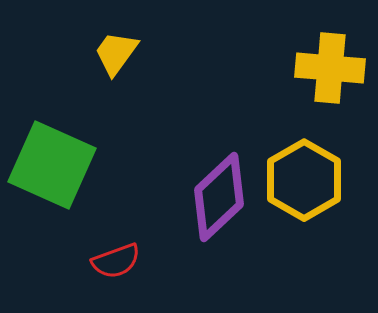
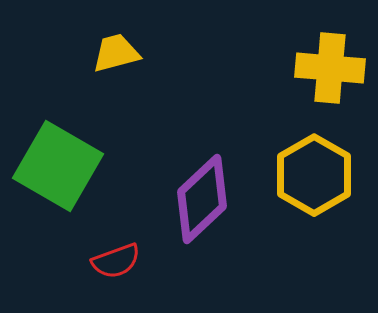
yellow trapezoid: rotated 39 degrees clockwise
green square: moved 6 px right, 1 px down; rotated 6 degrees clockwise
yellow hexagon: moved 10 px right, 5 px up
purple diamond: moved 17 px left, 2 px down
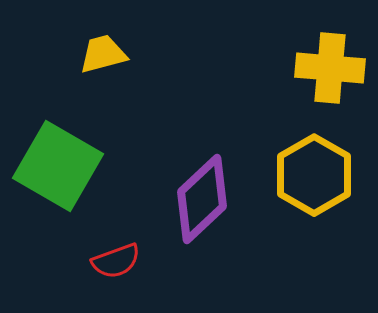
yellow trapezoid: moved 13 px left, 1 px down
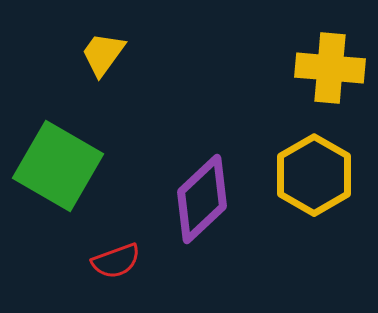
yellow trapezoid: rotated 39 degrees counterclockwise
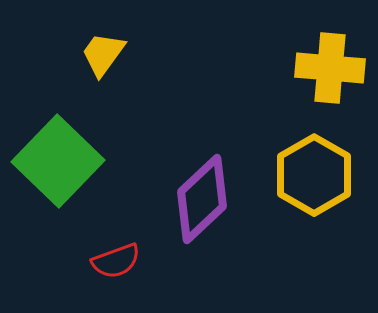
green square: moved 5 px up; rotated 14 degrees clockwise
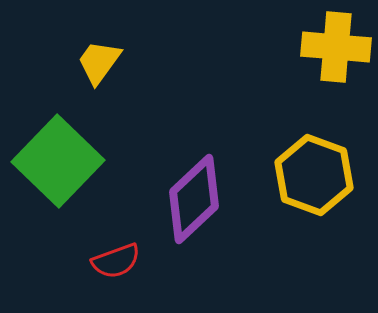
yellow trapezoid: moved 4 px left, 8 px down
yellow cross: moved 6 px right, 21 px up
yellow hexagon: rotated 10 degrees counterclockwise
purple diamond: moved 8 px left
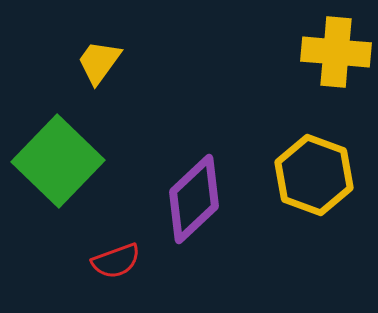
yellow cross: moved 5 px down
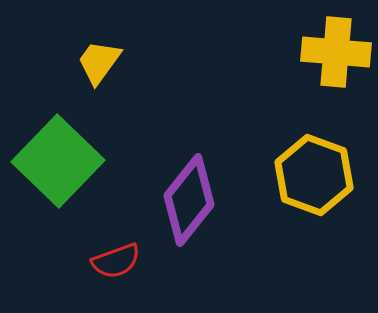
purple diamond: moved 5 px left, 1 px down; rotated 8 degrees counterclockwise
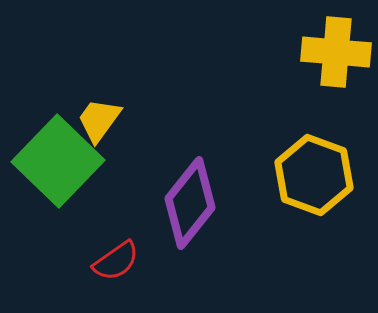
yellow trapezoid: moved 58 px down
purple diamond: moved 1 px right, 3 px down
red semicircle: rotated 15 degrees counterclockwise
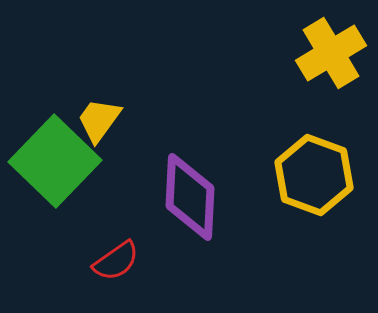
yellow cross: moved 5 px left, 1 px down; rotated 36 degrees counterclockwise
green square: moved 3 px left
purple diamond: moved 6 px up; rotated 36 degrees counterclockwise
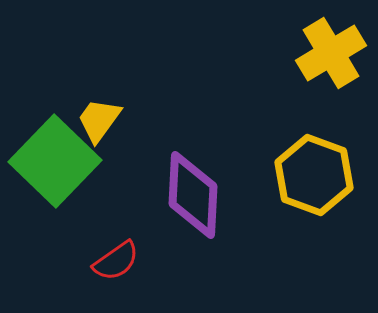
purple diamond: moved 3 px right, 2 px up
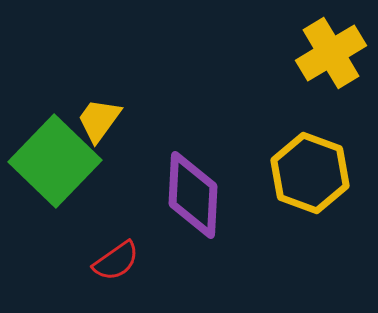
yellow hexagon: moved 4 px left, 2 px up
